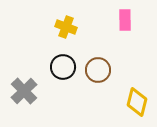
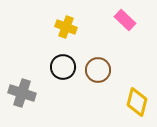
pink rectangle: rotated 45 degrees counterclockwise
gray cross: moved 2 px left, 2 px down; rotated 28 degrees counterclockwise
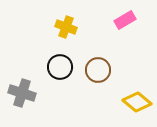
pink rectangle: rotated 75 degrees counterclockwise
black circle: moved 3 px left
yellow diamond: rotated 64 degrees counterclockwise
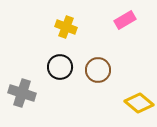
yellow diamond: moved 2 px right, 1 px down
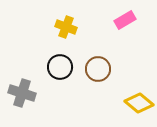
brown circle: moved 1 px up
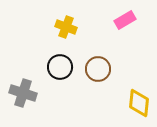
gray cross: moved 1 px right
yellow diamond: rotated 56 degrees clockwise
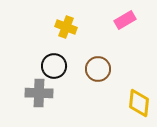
black circle: moved 6 px left, 1 px up
gray cross: moved 16 px right; rotated 16 degrees counterclockwise
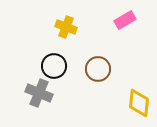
gray cross: rotated 20 degrees clockwise
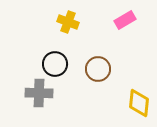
yellow cross: moved 2 px right, 5 px up
black circle: moved 1 px right, 2 px up
gray cross: rotated 20 degrees counterclockwise
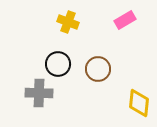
black circle: moved 3 px right
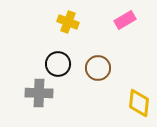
brown circle: moved 1 px up
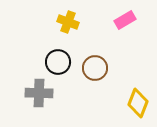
black circle: moved 2 px up
brown circle: moved 3 px left
yellow diamond: moved 1 px left; rotated 16 degrees clockwise
